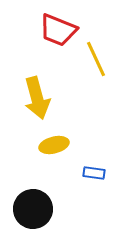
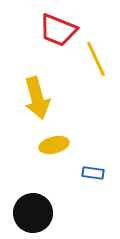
blue rectangle: moved 1 px left
black circle: moved 4 px down
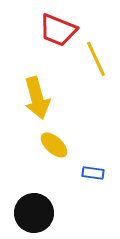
yellow ellipse: rotated 56 degrees clockwise
black circle: moved 1 px right
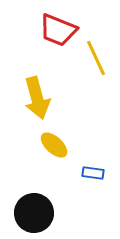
yellow line: moved 1 px up
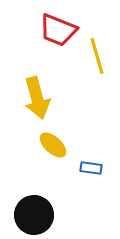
yellow line: moved 1 px right, 2 px up; rotated 9 degrees clockwise
yellow ellipse: moved 1 px left
blue rectangle: moved 2 px left, 5 px up
black circle: moved 2 px down
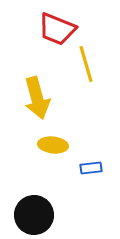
red trapezoid: moved 1 px left, 1 px up
yellow line: moved 11 px left, 8 px down
yellow ellipse: rotated 36 degrees counterclockwise
blue rectangle: rotated 15 degrees counterclockwise
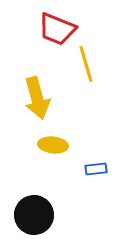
blue rectangle: moved 5 px right, 1 px down
